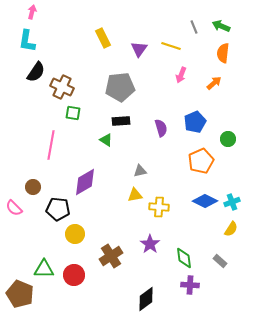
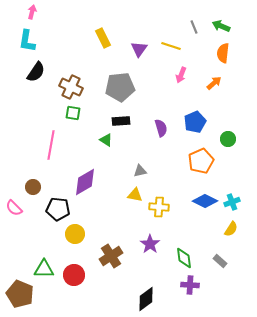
brown cross at (62, 87): moved 9 px right
yellow triangle at (135, 195): rotated 21 degrees clockwise
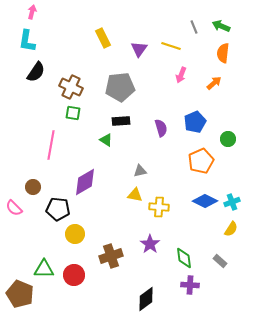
brown cross at (111, 256): rotated 15 degrees clockwise
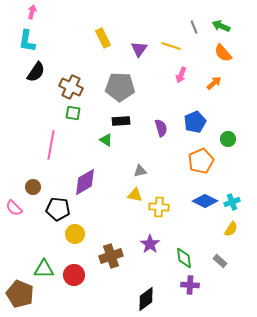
orange semicircle at (223, 53): rotated 48 degrees counterclockwise
gray pentagon at (120, 87): rotated 8 degrees clockwise
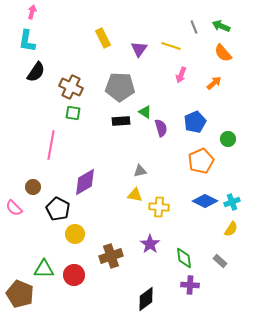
green triangle at (106, 140): moved 39 px right, 28 px up
black pentagon at (58, 209): rotated 20 degrees clockwise
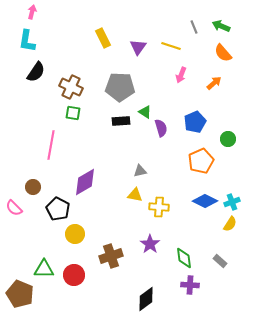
purple triangle at (139, 49): moved 1 px left, 2 px up
yellow semicircle at (231, 229): moved 1 px left, 5 px up
